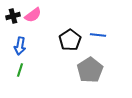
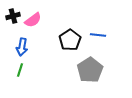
pink semicircle: moved 5 px down
blue arrow: moved 2 px right, 1 px down
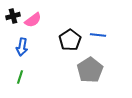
green line: moved 7 px down
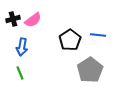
black cross: moved 3 px down
green line: moved 4 px up; rotated 40 degrees counterclockwise
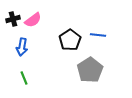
green line: moved 4 px right, 5 px down
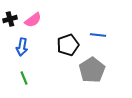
black cross: moved 3 px left
black pentagon: moved 2 px left, 5 px down; rotated 15 degrees clockwise
gray pentagon: moved 2 px right
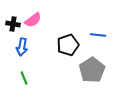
black cross: moved 3 px right, 5 px down; rotated 24 degrees clockwise
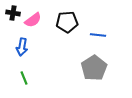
black cross: moved 11 px up
black pentagon: moved 1 px left, 23 px up; rotated 15 degrees clockwise
gray pentagon: moved 2 px right, 2 px up
